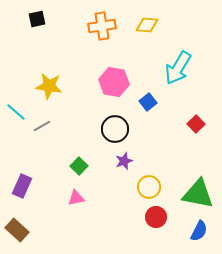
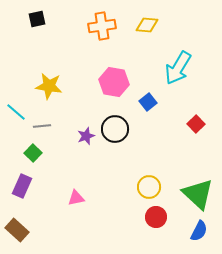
gray line: rotated 24 degrees clockwise
purple star: moved 38 px left, 25 px up
green square: moved 46 px left, 13 px up
green triangle: rotated 32 degrees clockwise
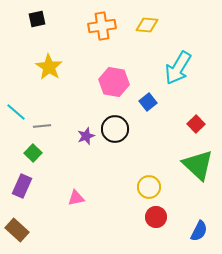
yellow star: moved 19 px up; rotated 24 degrees clockwise
green triangle: moved 29 px up
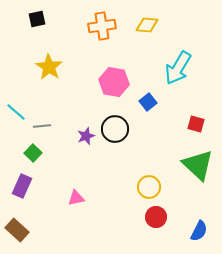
red square: rotated 30 degrees counterclockwise
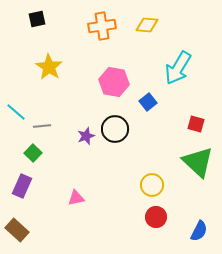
green triangle: moved 3 px up
yellow circle: moved 3 px right, 2 px up
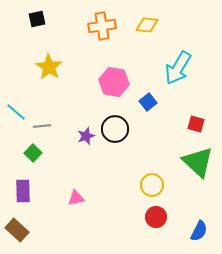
purple rectangle: moved 1 px right, 5 px down; rotated 25 degrees counterclockwise
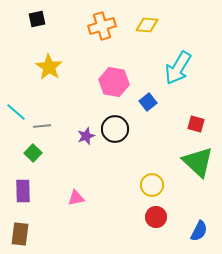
orange cross: rotated 8 degrees counterclockwise
brown rectangle: moved 3 px right, 4 px down; rotated 55 degrees clockwise
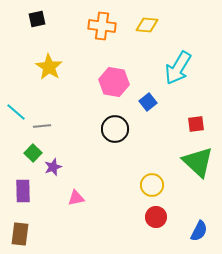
orange cross: rotated 24 degrees clockwise
red square: rotated 24 degrees counterclockwise
purple star: moved 33 px left, 31 px down
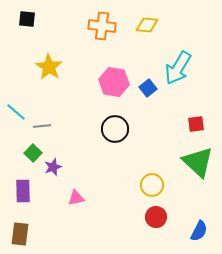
black square: moved 10 px left; rotated 18 degrees clockwise
blue square: moved 14 px up
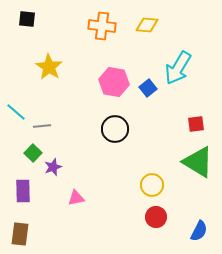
green triangle: rotated 12 degrees counterclockwise
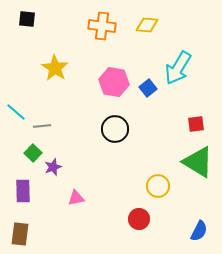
yellow star: moved 6 px right, 1 px down
yellow circle: moved 6 px right, 1 px down
red circle: moved 17 px left, 2 px down
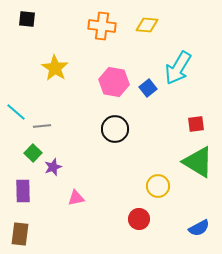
blue semicircle: moved 3 px up; rotated 35 degrees clockwise
